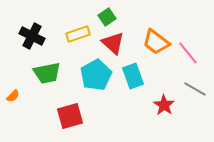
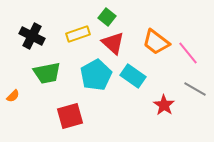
green square: rotated 18 degrees counterclockwise
cyan rectangle: rotated 35 degrees counterclockwise
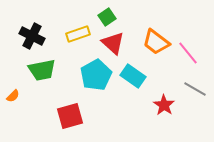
green square: rotated 18 degrees clockwise
green trapezoid: moved 5 px left, 3 px up
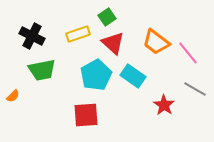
red square: moved 16 px right, 1 px up; rotated 12 degrees clockwise
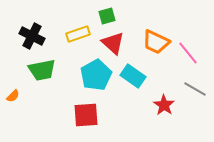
green square: moved 1 px up; rotated 18 degrees clockwise
orange trapezoid: rotated 12 degrees counterclockwise
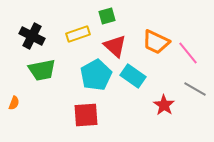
red triangle: moved 2 px right, 3 px down
orange semicircle: moved 1 px right, 7 px down; rotated 24 degrees counterclockwise
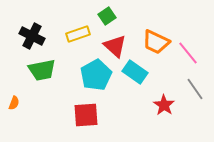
green square: rotated 18 degrees counterclockwise
cyan rectangle: moved 2 px right, 4 px up
gray line: rotated 25 degrees clockwise
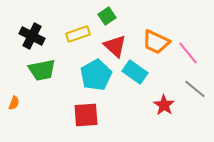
gray line: rotated 15 degrees counterclockwise
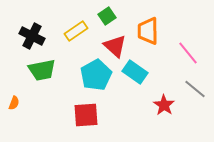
yellow rectangle: moved 2 px left, 3 px up; rotated 15 degrees counterclockwise
orange trapezoid: moved 8 px left, 11 px up; rotated 64 degrees clockwise
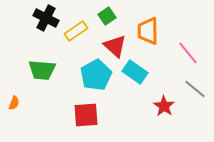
black cross: moved 14 px right, 18 px up
green trapezoid: rotated 16 degrees clockwise
red star: moved 1 px down
